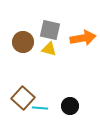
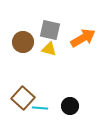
orange arrow: rotated 20 degrees counterclockwise
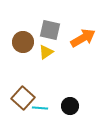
yellow triangle: moved 3 px left, 3 px down; rotated 49 degrees counterclockwise
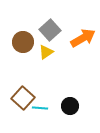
gray square: rotated 35 degrees clockwise
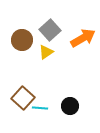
brown circle: moved 1 px left, 2 px up
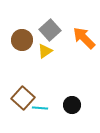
orange arrow: moved 1 px right; rotated 105 degrees counterclockwise
yellow triangle: moved 1 px left, 1 px up
black circle: moved 2 px right, 1 px up
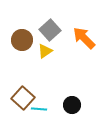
cyan line: moved 1 px left, 1 px down
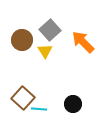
orange arrow: moved 1 px left, 4 px down
yellow triangle: rotated 28 degrees counterclockwise
black circle: moved 1 px right, 1 px up
